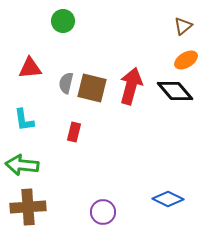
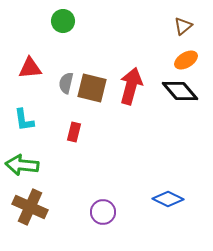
black diamond: moved 5 px right
brown cross: moved 2 px right; rotated 28 degrees clockwise
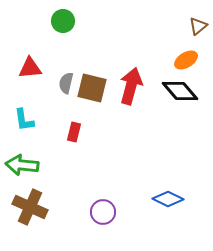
brown triangle: moved 15 px right
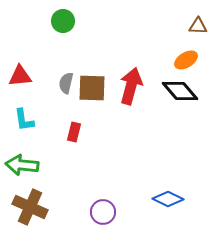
brown triangle: rotated 42 degrees clockwise
red triangle: moved 10 px left, 8 px down
brown square: rotated 12 degrees counterclockwise
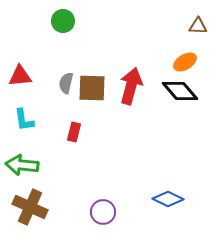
orange ellipse: moved 1 px left, 2 px down
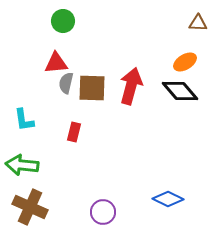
brown triangle: moved 3 px up
red triangle: moved 36 px right, 13 px up
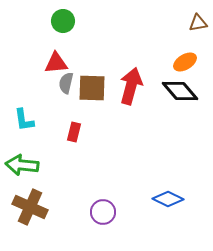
brown triangle: rotated 12 degrees counterclockwise
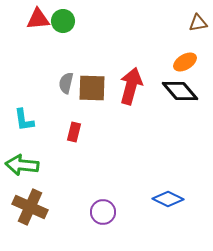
red triangle: moved 18 px left, 44 px up
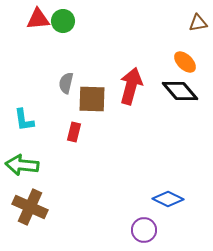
orange ellipse: rotated 75 degrees clockwise
brown square: moved 11 px down
purple circle: moved 41 px right, 18 px down
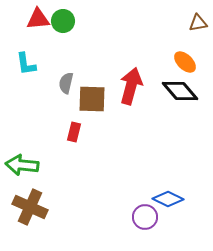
cyan L-shape: moved 2 px right, 56 px up
purple circle: moved 1 px right, 13 px up
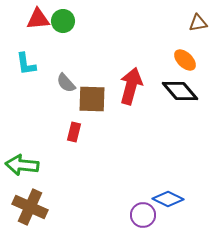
orange ellipse: moved 2 px up
gray semicircle: rotated 55 degrees counterclockwise
purple circle: moved 2 px left, 2 px up
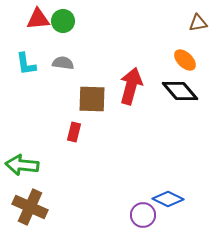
gray semicircle: moved 3 px left, 20 px up; rotated 140 degrees clockwise
